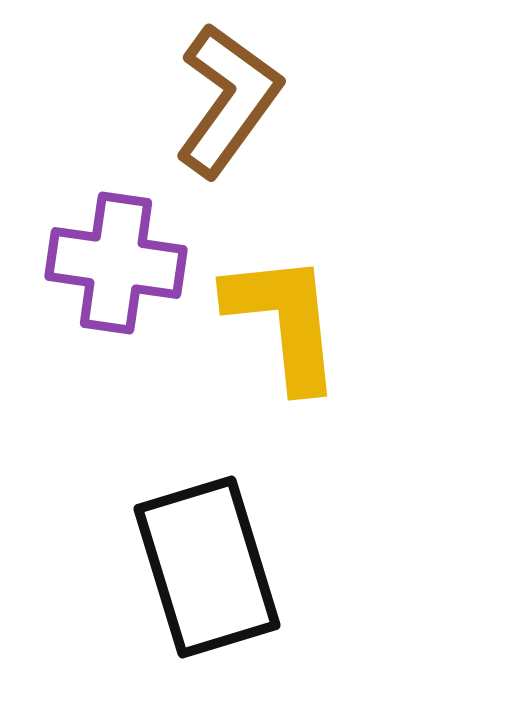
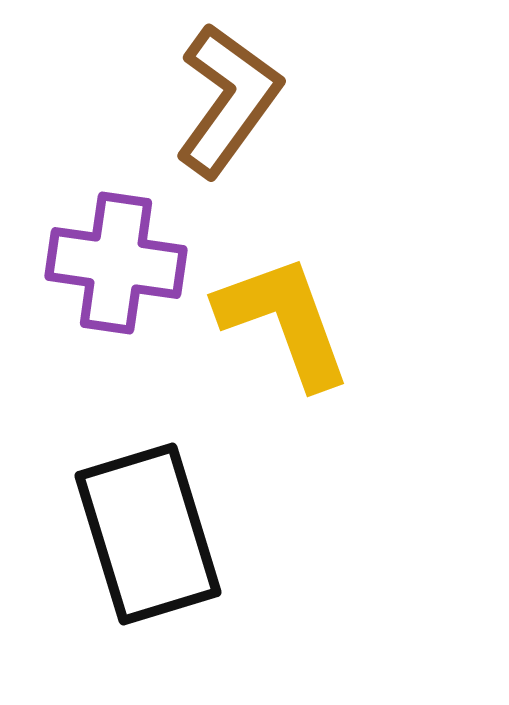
yellow L-shape: rotated 14 degrees counterclockwise
black rectangle: moved 59 px left, 33 px up
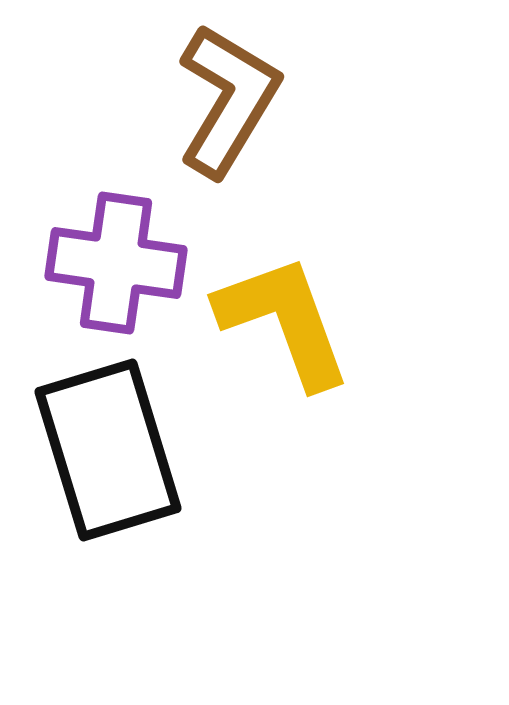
brown L-shape: rotated 5 degrees counterclockwise
black rectangle: moved 40 px left, 84 px up
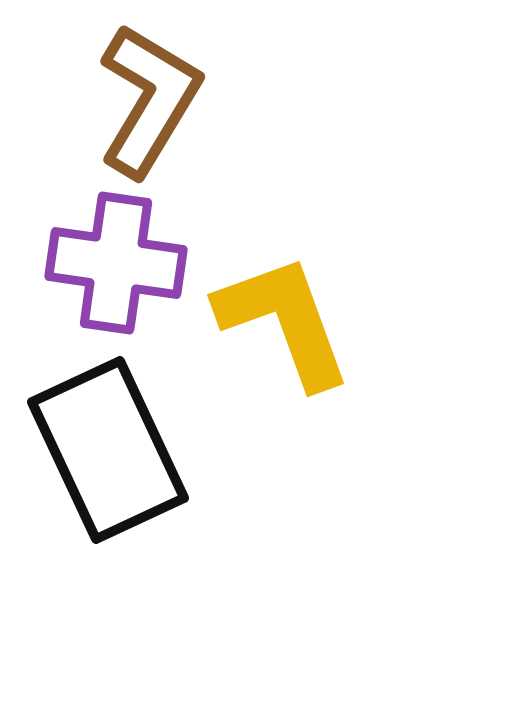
brown L-shape: moved 79 px left
black rectangle: rotated 8 degrees counterclockwise
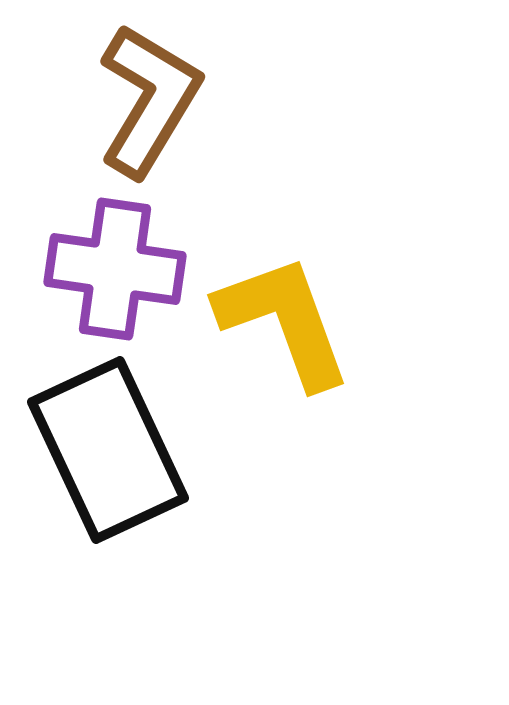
purple cross: moved 1 px left, 6 px down
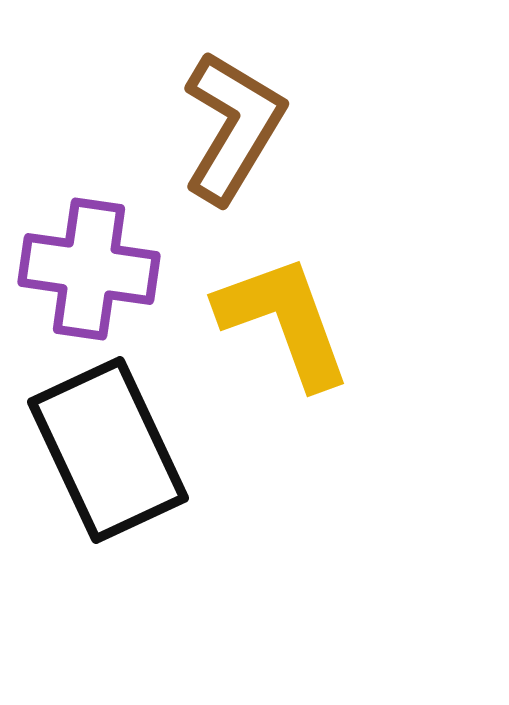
brown L-shape: moved 84 px right, 27 px down
purple cross: moved 26 px left
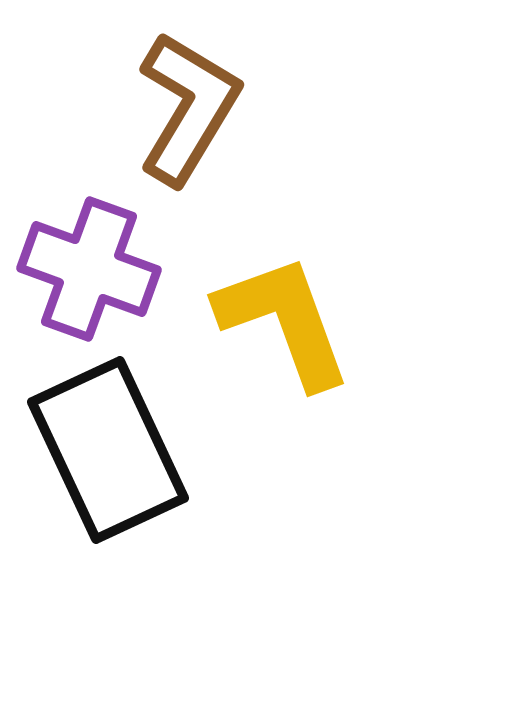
brown L-shape: moved 45 px left, 19 px up
purple cross: rotated 12 degrees clockwise
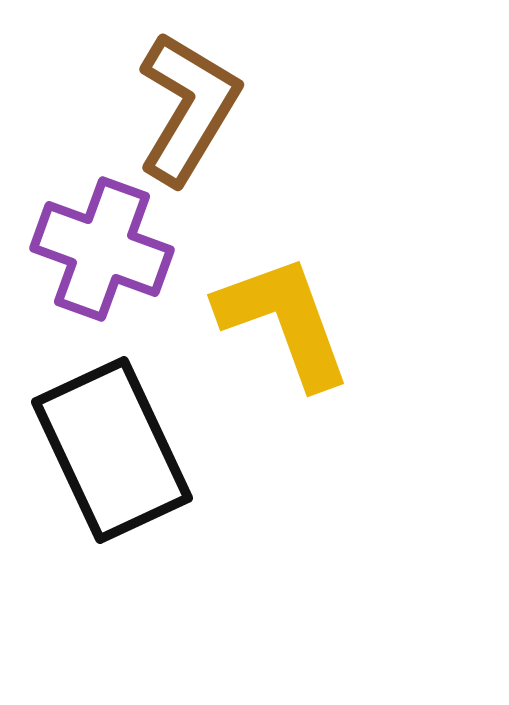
purple cross: moved 13 px right, 20 px up
black rectangle: moved 4 px right
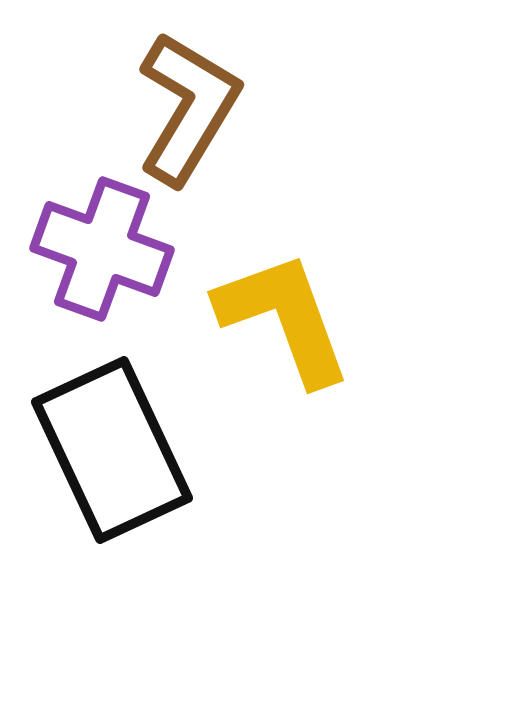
yellow L-shape: moved 3 px up
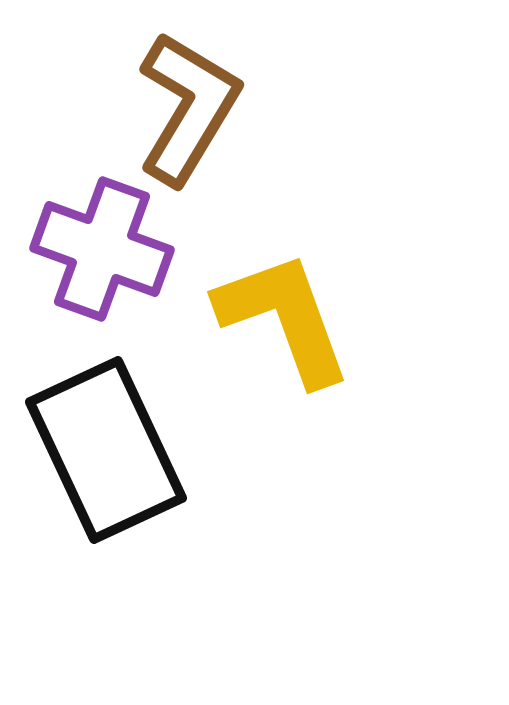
black rectangle: moved 6 px left
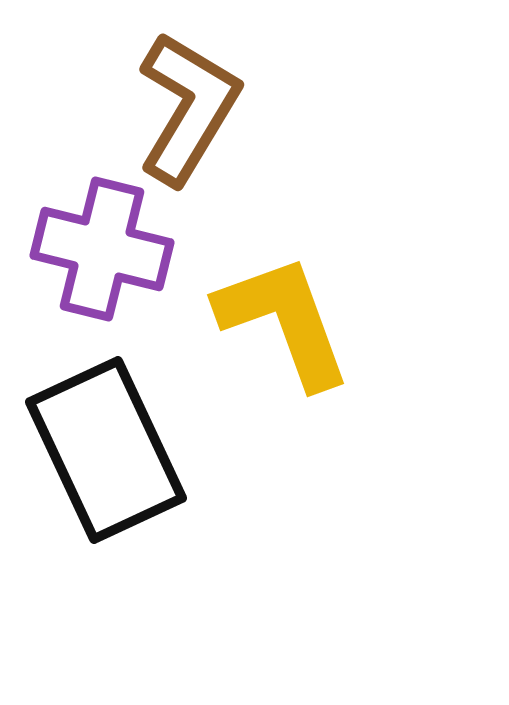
purple cross: rotated 6 degrees counterclockwise
yellow L-shape: moved 3 px down
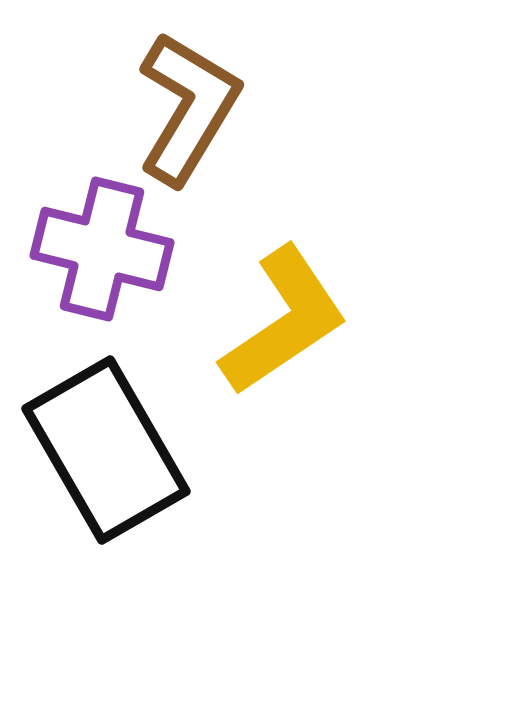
yellow L-shape: rotated 76 degrees clockwise
black rectangle: rotated 5 degrees counterclockwise
